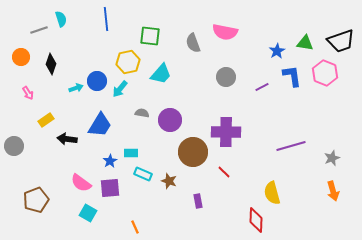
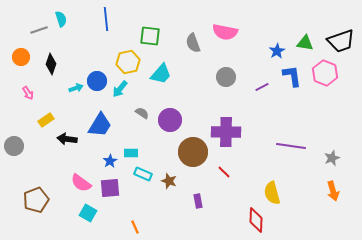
gray semicircle at (142, 113): rotated 24 degrees clockwise
purple line at (291, 146): rotated 24 degrees clockwise
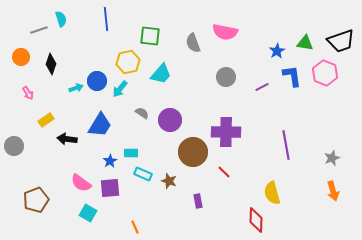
purple line at (291, 146): moved 5 px left, 1 px up; rotated 72 degrees clockwise
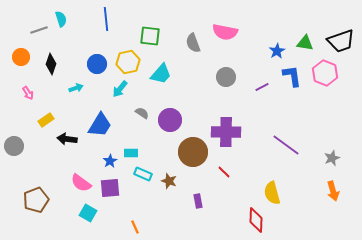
blue circle at (97, 81): moved 17 px up
purple line at (286, 145): rotated 44 degrees counterclockwise
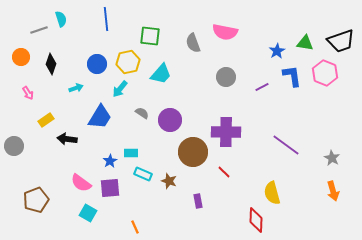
blue trapezoid at (100, 125): moved 8 px up
gray star at (332, 158): rotated 21 degrees counterclockwise
